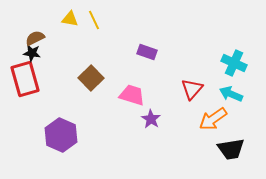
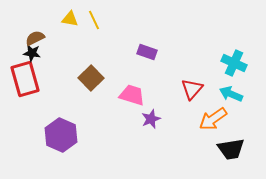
purple star: rotated 18 degrees clockwise
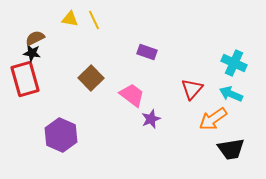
pink trapezoid: rotated 20 degrees clockwise
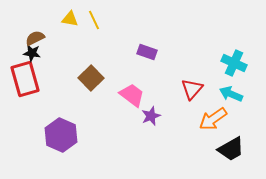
purple star: moved 3 px up
black trapezoid: rotated 20 degrees counterclockwise
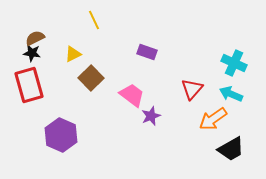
yellow triangle: moved 3 px right, 35 px down; rotated 36 degrees counterclockwise
red rectangle: moved 4 px right, 6 px down
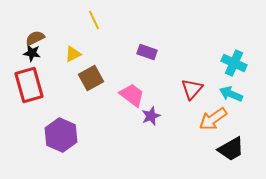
brown square: rotated 15 degrees clockwise
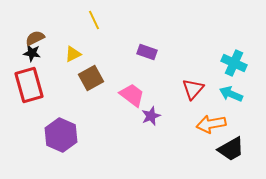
red triangle: moved 1 px right
orange arrow: moved 2 px left, 5 px down; rotated 24 degrees clockwise
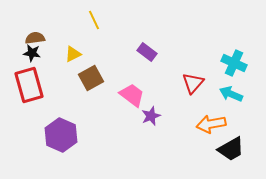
brown semicircle: rotated 18 degrees clockwise
purple rectangle: rotated 18 degrees clockwise
red triangle: moved 6 px up
